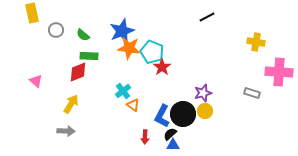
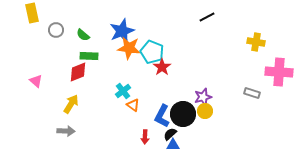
purple star: moved 4 px down
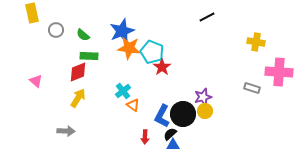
gray rectangle: moved 5 px up
yellow arrow: moved 7 px right, 6 px up
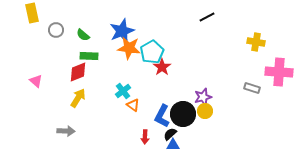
cyan pentagon: rotated 20 degrees clockwise
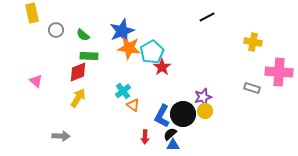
yellow cross: moved 3 px left
gray arrow: moved 5 px left, 5 px down
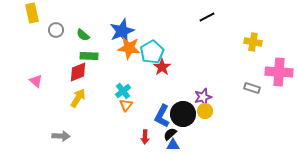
orange triangle: moved 7 px left; rotated 32 degrees clockwise
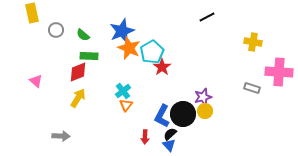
orange star: rotated 15 degrees clockwise
blue triangle: moved 4 px left; rotated 48 degrees clockwise
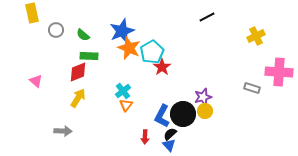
yellow cross: moved 3 px right, 6 px up; rotated 36 degrees counterclockwise
gray arrow: moved 2 px right, 5 px up
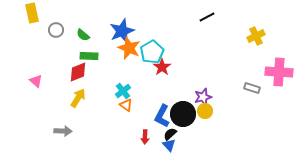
orange triangle: rotated 32 degrees counterclockwise
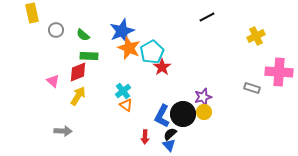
pink triangle: moved 17 px right
yellow arrow: moved 2 px up
yellow circle: moved 1 px left, 1 px down
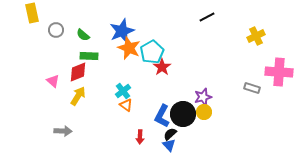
red arrow: moved 5 px left
